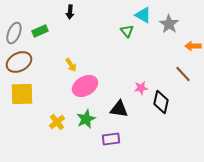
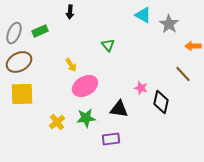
green triangle: moved 19 px left, 14 px down
pink star: rotated 24 degrees clockwise
green star: moved 1 px up; rotated 18 degrees clockwise
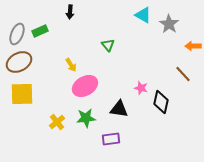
gray ellipse: moved 3 px right, 1 px down
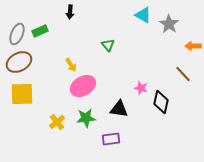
pink ellipse: moved 2 px left
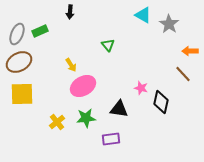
orange arrow: moved 3 px left, 5 px down
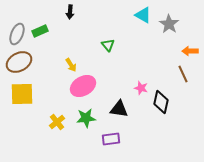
brown line: rotated 18 degrees clockwise
